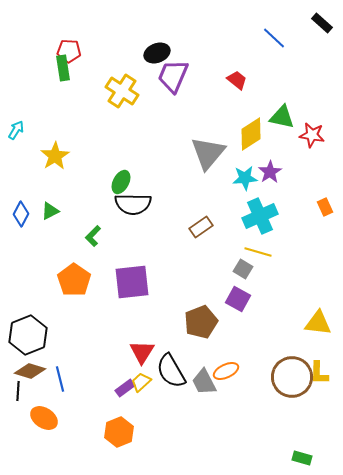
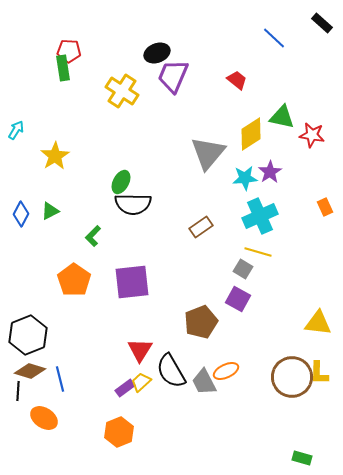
red triangle at (142, 352): moved 2 px left, 2 px up
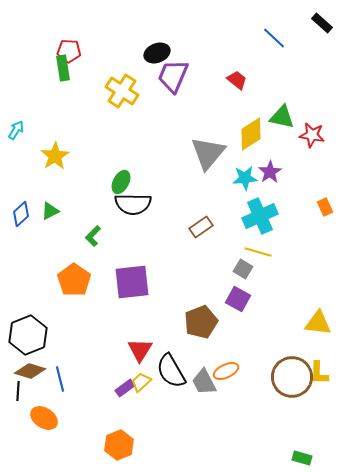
blue diamond at (21, 214): rotated 20 degrees clockwise
orange hexagon at (119, 432): moved 13 px down
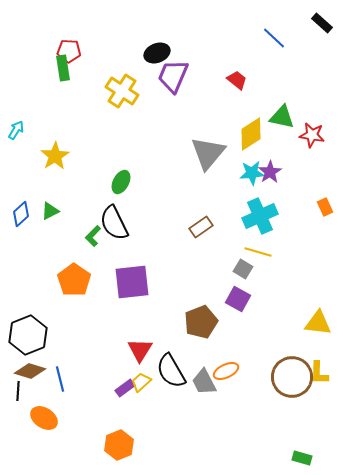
cyan star at (245, 178): moved 7 px right, 5 px up
black semicircle at (133, 204): moved 19 px left, 19 px down; rotated 63 degrees clockwise
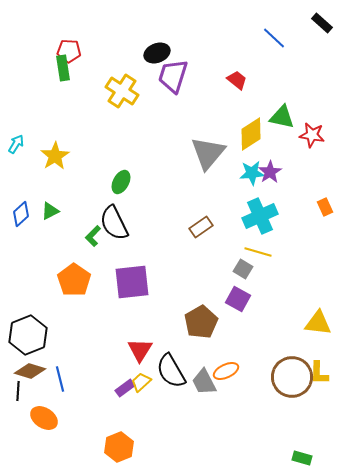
purple trapezoid at (173, 76): rotated 6 degrees counterclockwise
cyan arrow at (16, 130): moved 14 px down
brown pentagon at (201, 322): rotated 8 degrees counterclockwise
orange hexagon at (119, 445): moved 2 px down
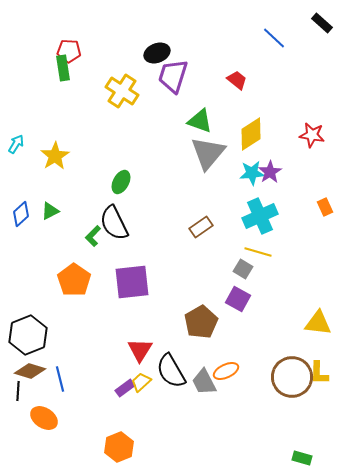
green triangle at (282, 117): moved 82 px left, 4 px down; rotated 8 degrees clockwise
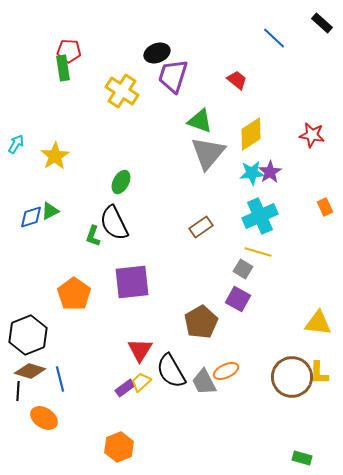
blue diamond at (21, 214): moved 10 px right, 3 px down; rotated 25 degrees clockwise
green L-shape at (93, 236): rotated 25 degrees counterclockwise
orange pentagon at (74, 280): moved 14 px down
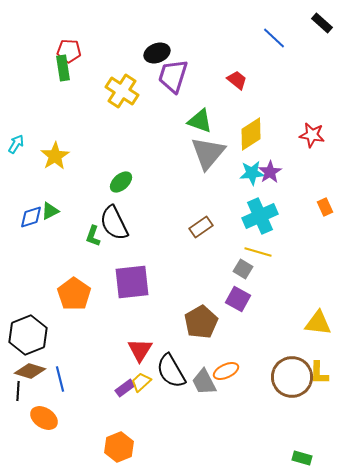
green ellipse at (121, 182): rotated 20 degrees clockwise
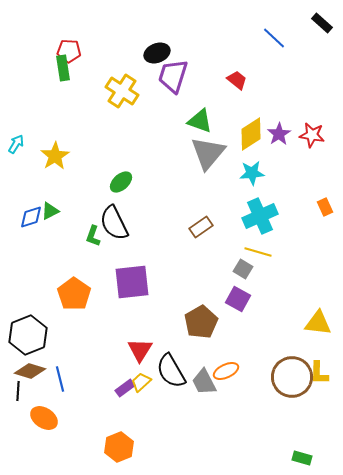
purple star at (270, 172): moved 9 px right, 38 px up
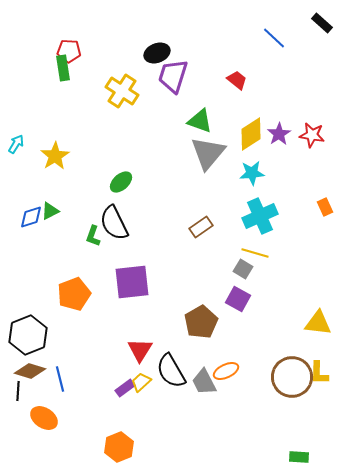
yellow line at (258, 252): moved 3 px left, 1 px down
orange pentagon at (74, 294): rotated 16 degrees clockwise
green rectangle at (302, 458): moved 3 px left, 1 px up; rotated 12 degrees counterclockwise
